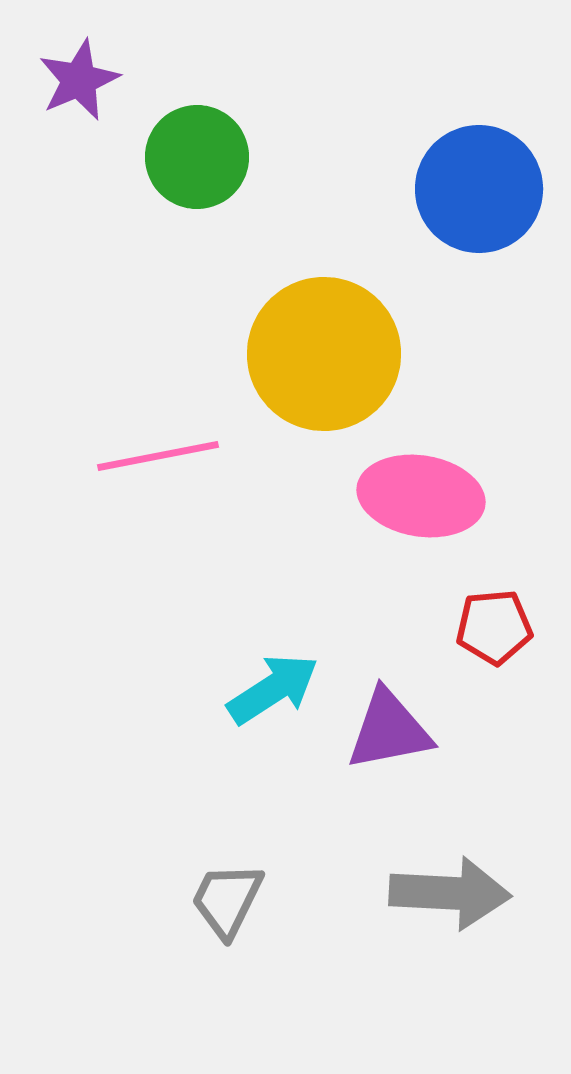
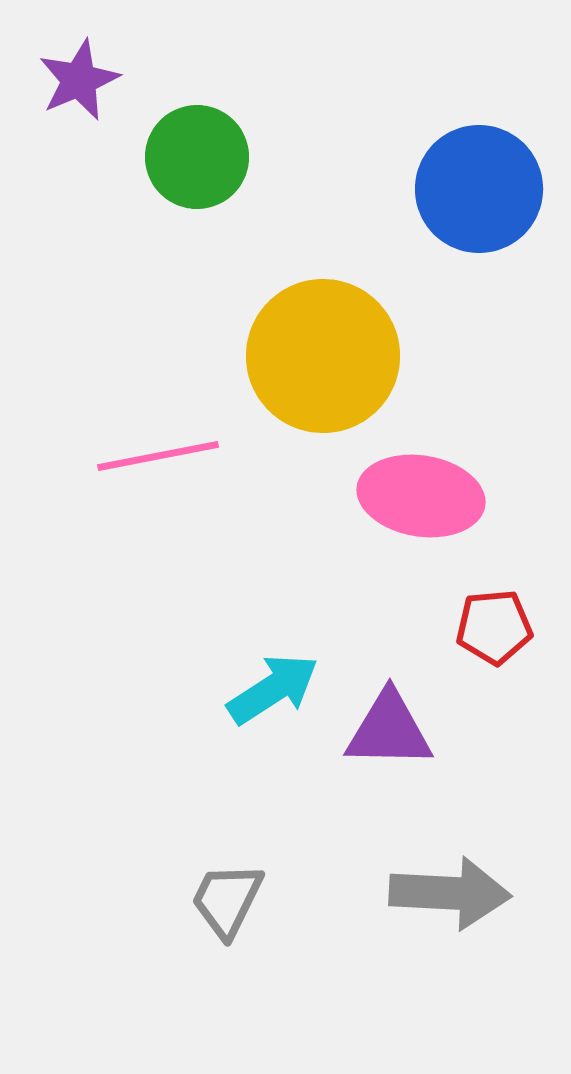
yellow circle: moved 1 px left, 2 px down
purple triangle: rotated 12 degrees clockwise
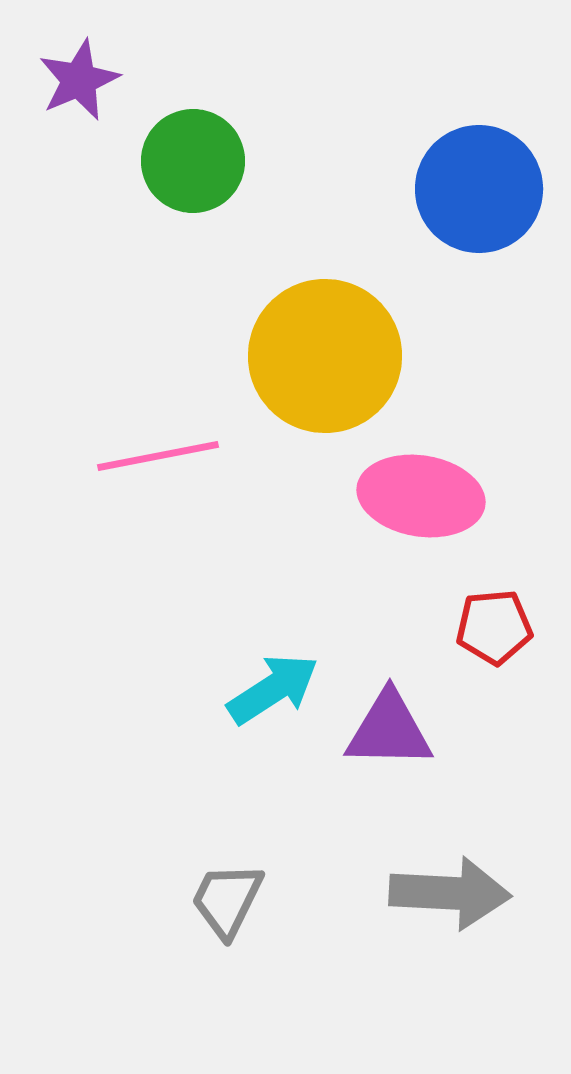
green circle: moved 4 px left, 4 px down
yellow circle: moved 2 px right
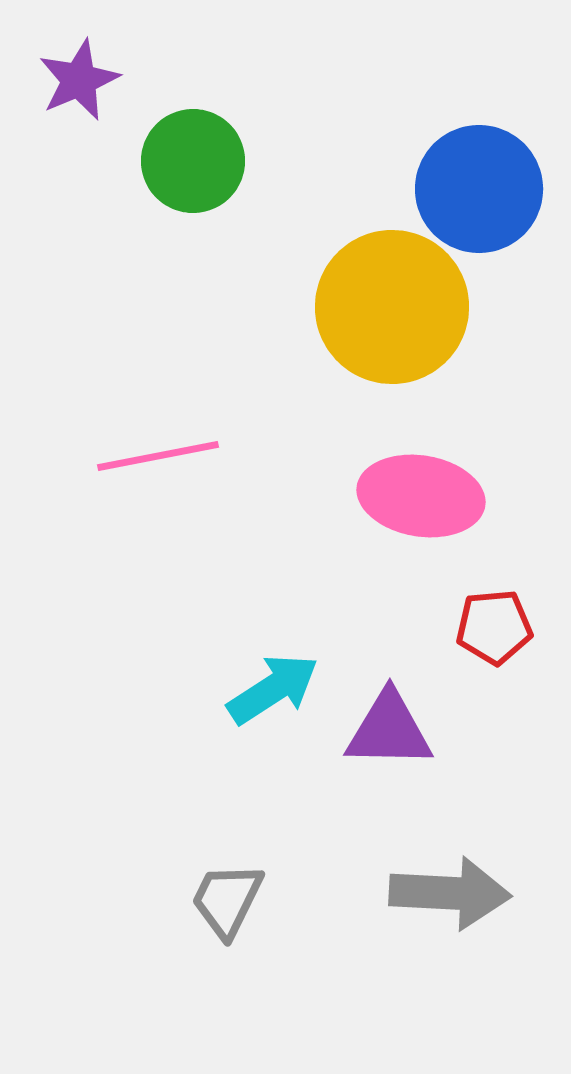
yellow circle: moved 67 px right, 49 px up
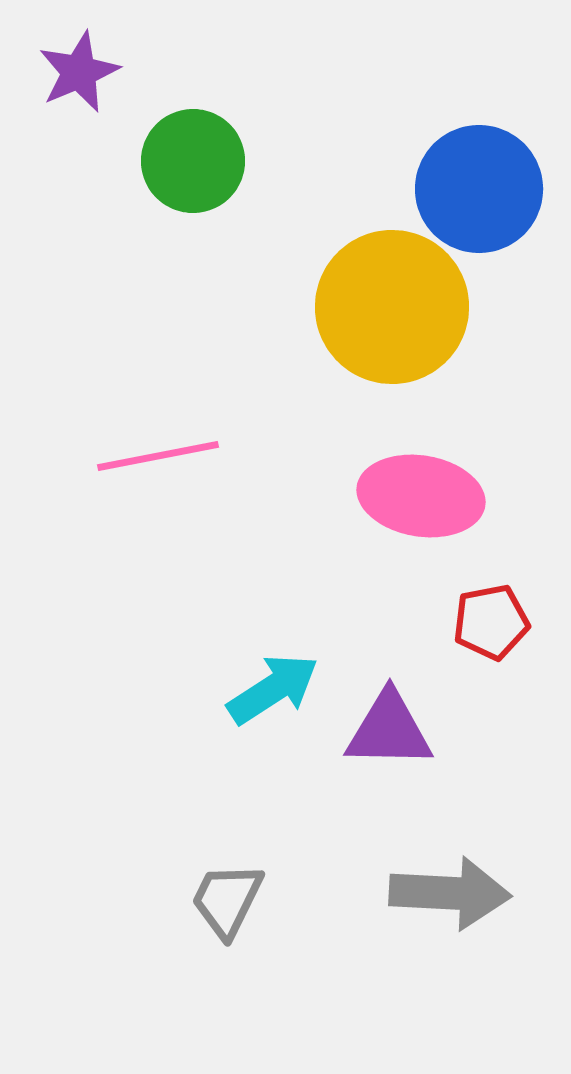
purple star: moved 8 px up
red pentagon: moved 3 px left, 5 px up; rotated 6 degrees counterclockwise
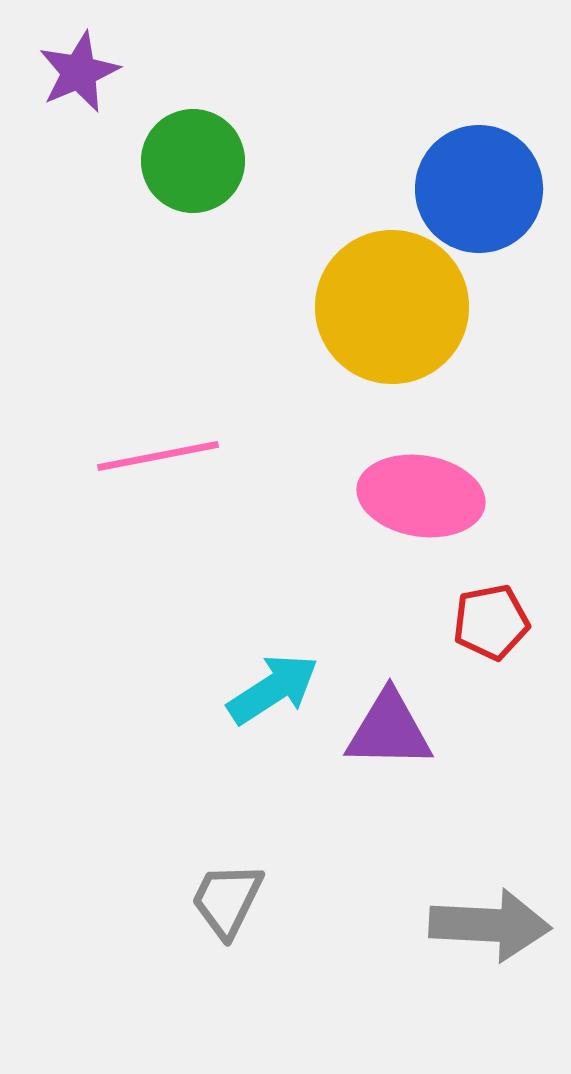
gray arrow: moved 40 px right, 32 px down
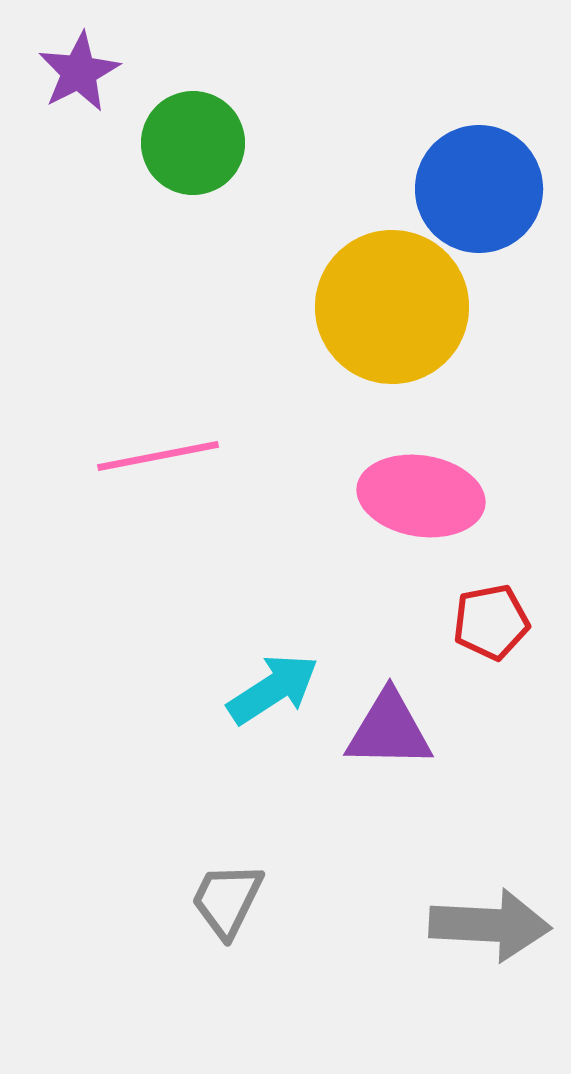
purple star: rotated 4 degrees counterclockwise
green circle: moved 18 px up
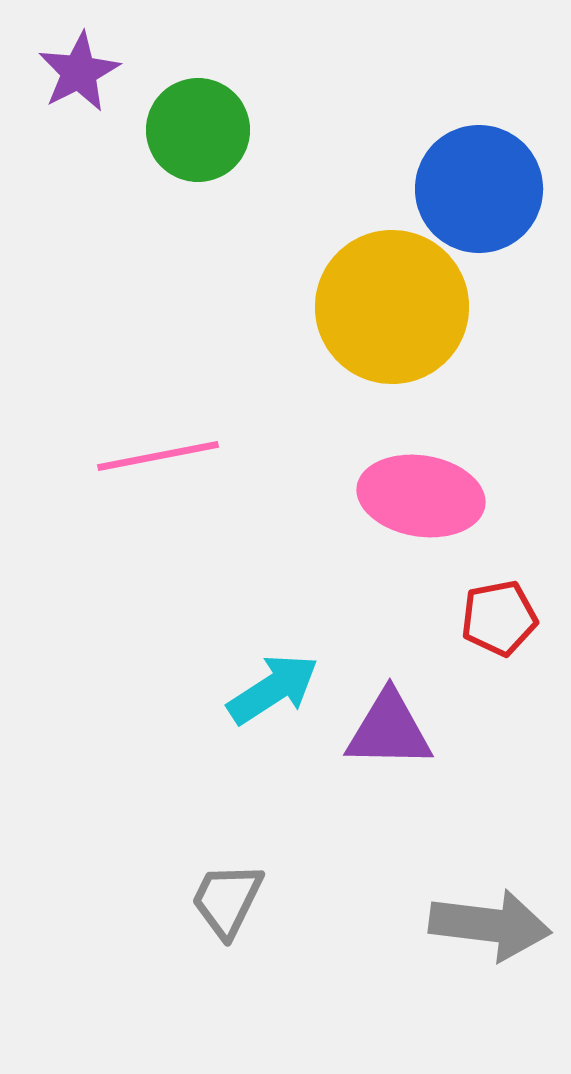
green circle: moved 5 px right, 13 px up
red pentagon: moved 8 px right, 4 px up
gray arrow: rotated 4 degrees clockwise
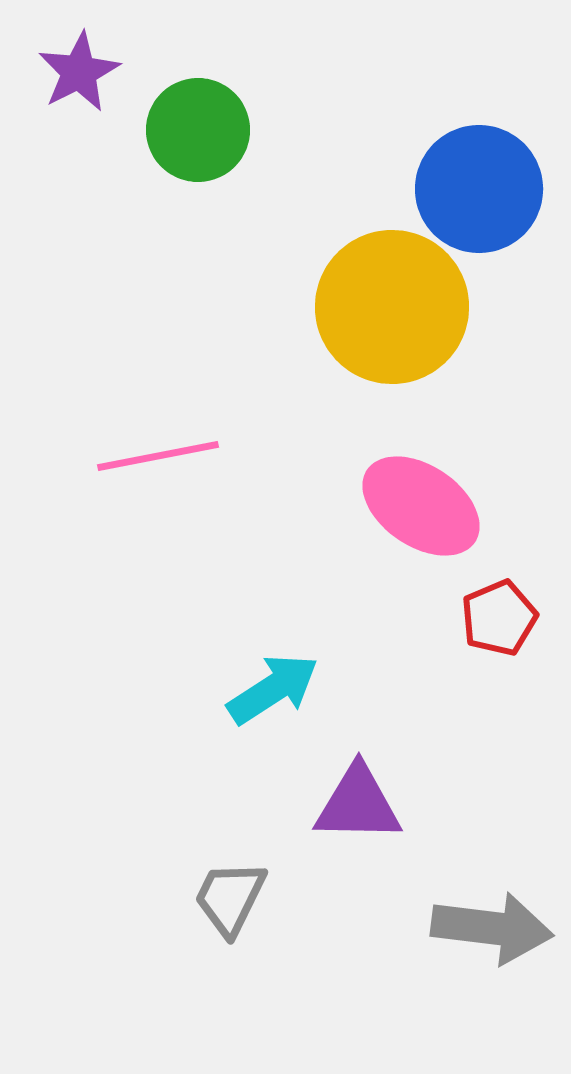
pink ellipse: moved 10 px down; rotated 25 degrees clockwise
red pentagon: rotated 12 degrees counterclockwise
purple triangle: moved 31 px left, 74 px down
gray trapezoid: moved 3 px right, 2 px up
gray arrow: moved 2 px right, 3 px down
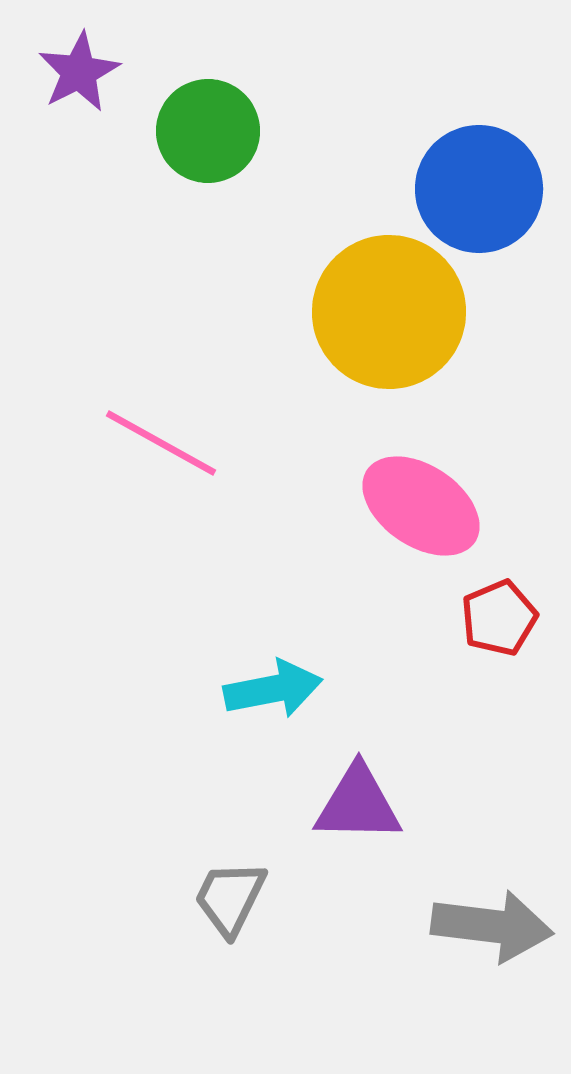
green circle: moved 10 px right, 1 px down
yellow circle: moved 3 px left, 5 px down
pink line: moved 3 px right, 13 px up; rotated 40 degrees clockwise
cyan arrow: rotated 22 degrees clockwise
gray arrow: moved 2 px up
